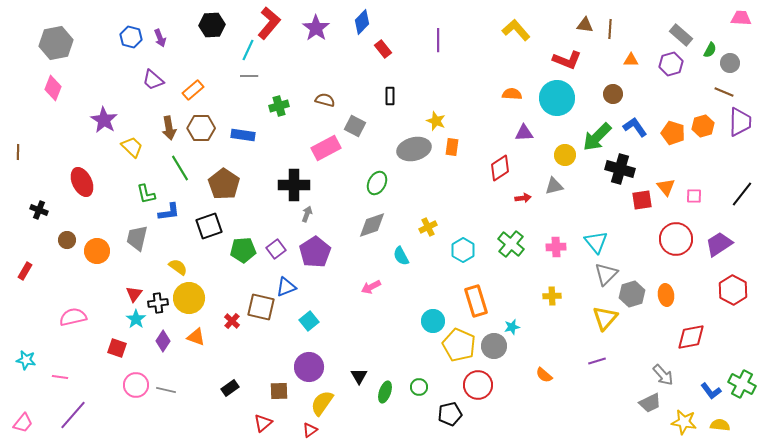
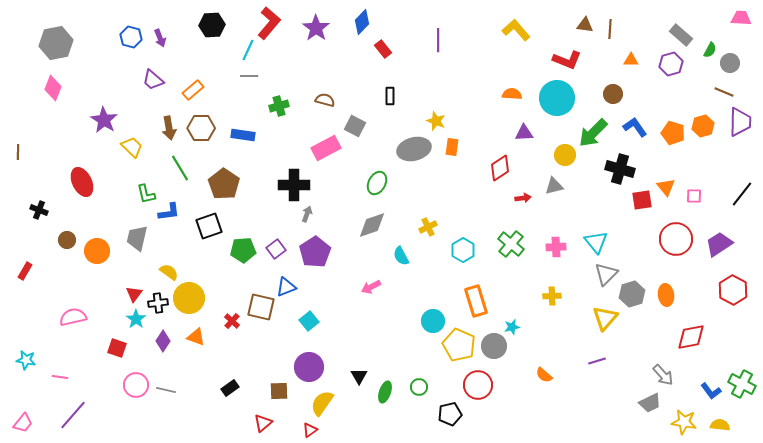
green arrow at (597, 137): moved 4 px left, 4 px up
yellow semicircle at (178, 267): moved 9 px left, 5 px down
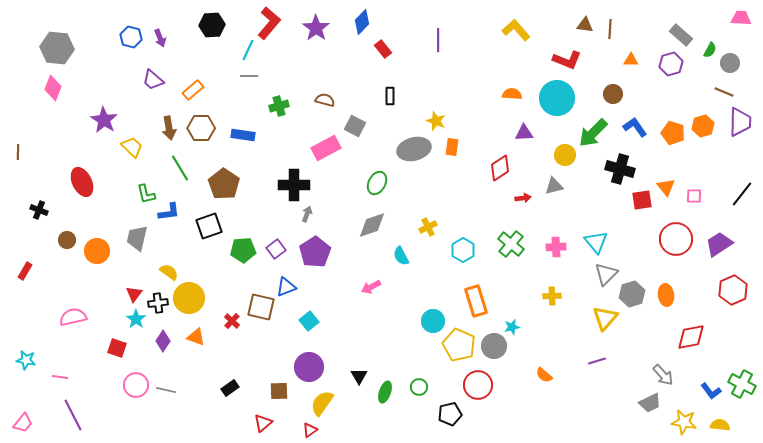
gray hexagon at (56, 43): moved 1 px right, 5 px down; rotated 16 degrees clockwise
red hexagon at (733, 290): rotated 8 degrees clockwise
purple line at (73, 415): rotated 68 degrees counterclockwise
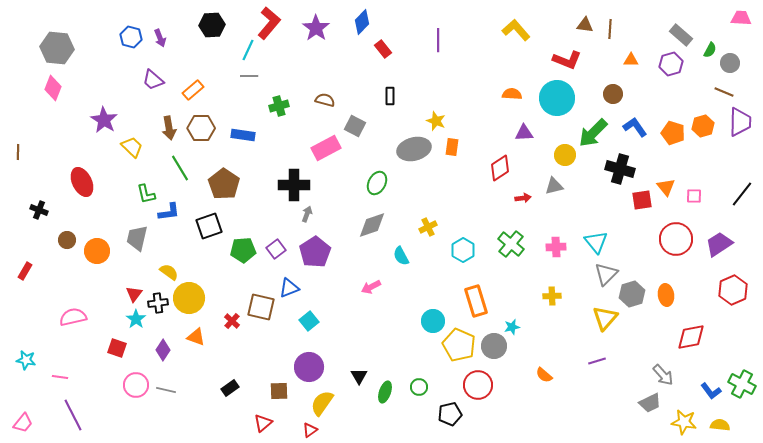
blue triangle at (286, 287): moved 3 px right, 1 px down
purple diamond at (163, 341): moved 9 px down
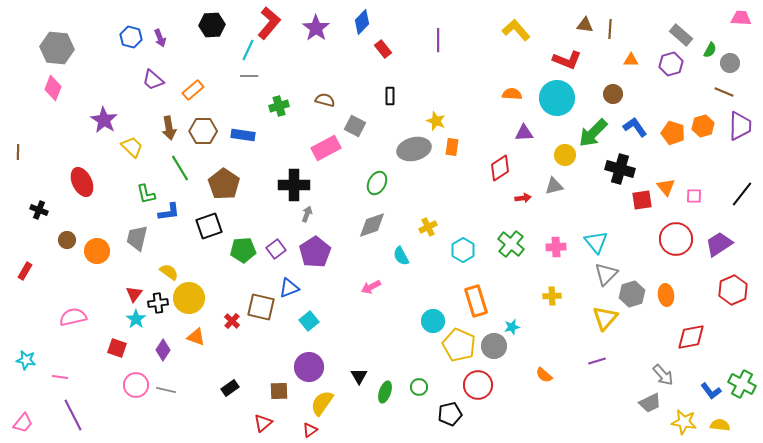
purple trapezoid at (740, 122): moved 4 px down
brown hexagon at (201, 128): moved 2 px right, 3 px down
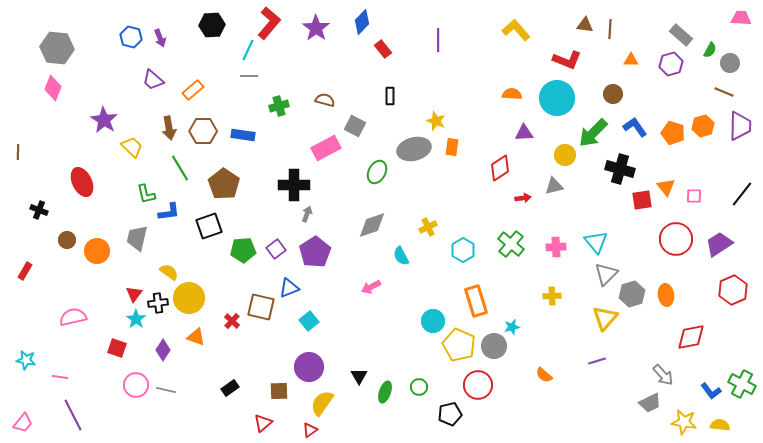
green ellipse at (377, 183): moved 11 px up
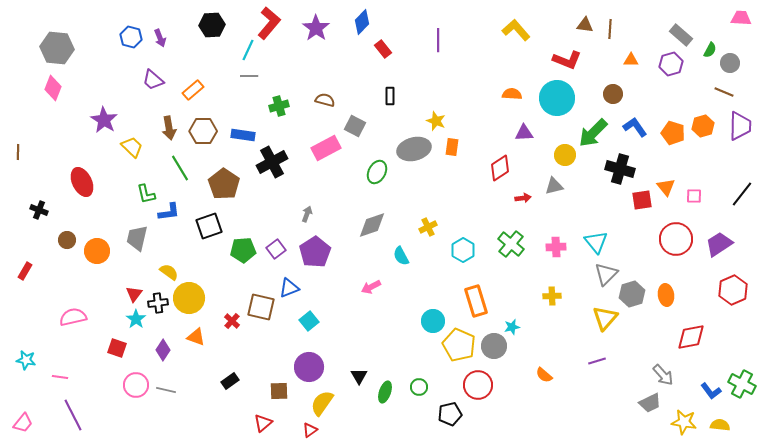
black cross at (294, 185): moved 22 px left, 23 px up; rotated 28 degrees counterclockwise
black rectangle at (230, 388): moved 7 px up
